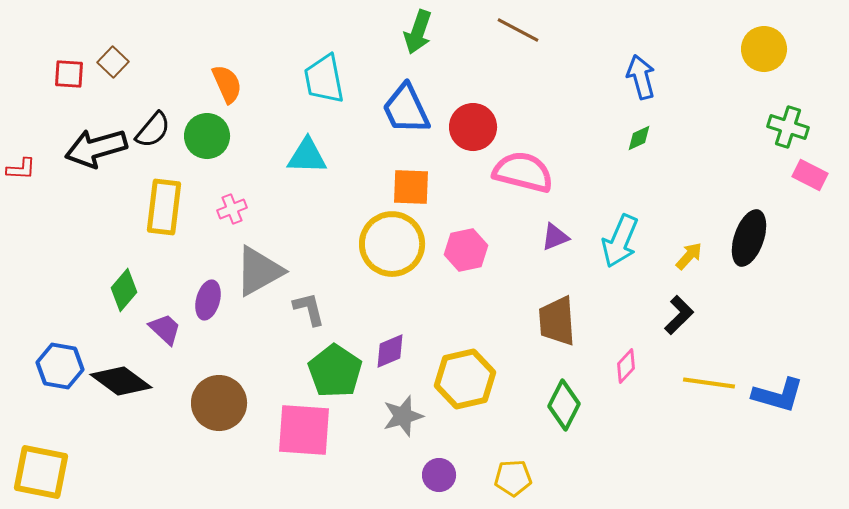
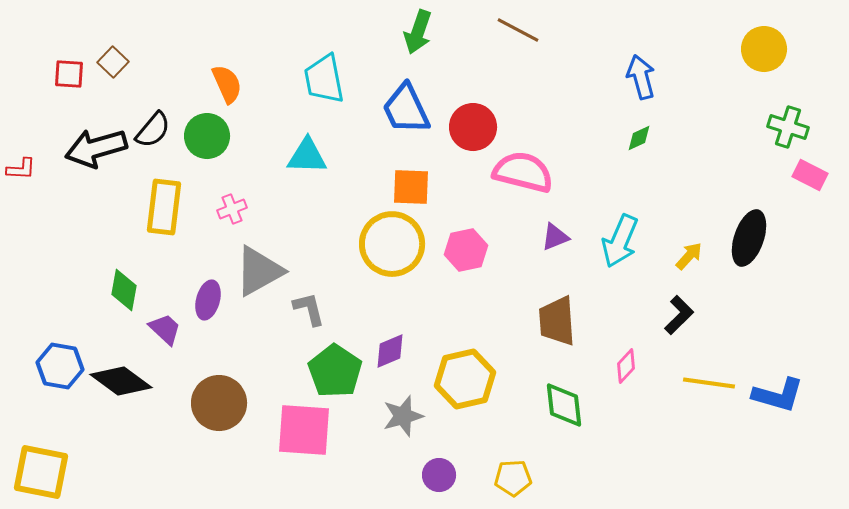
green diamond at (124, 290): rotated 30 degrees counterclockwise
green diamond at (564, 405): rotated 33 degrees counterclockwise
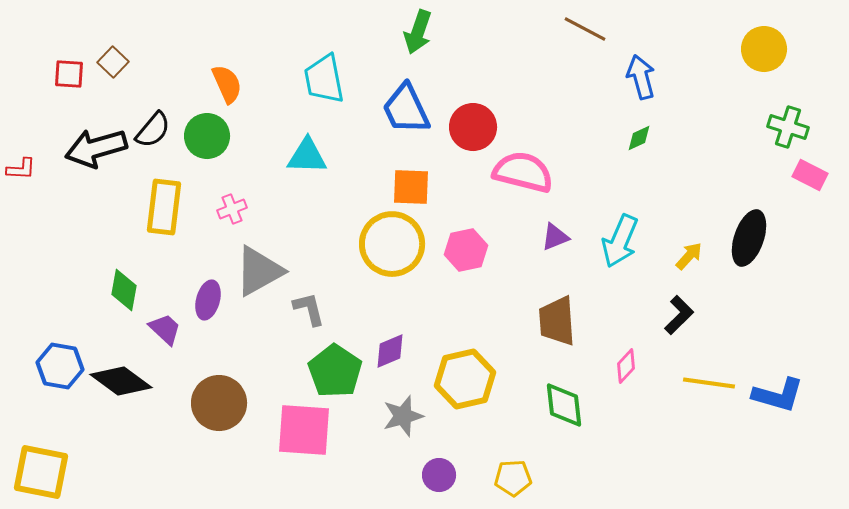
brown line at (518, 30): moved 67 px right, 1 px up
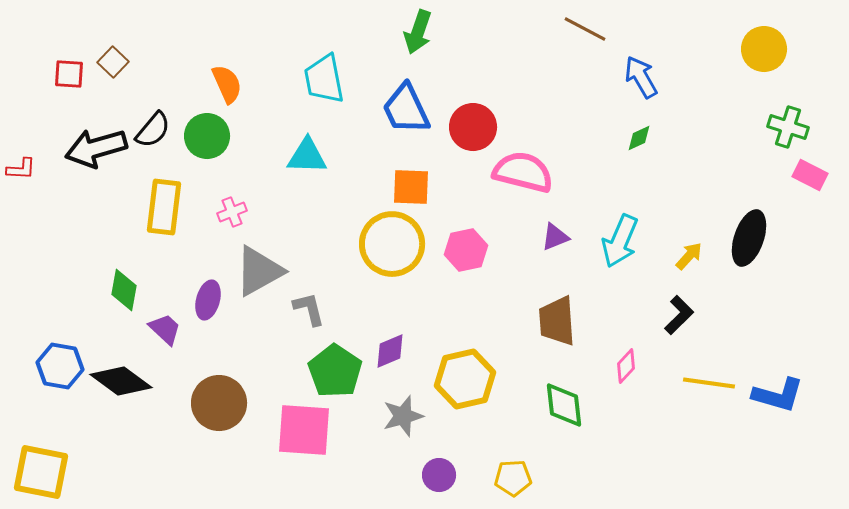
blue arrow at (641, 77): rotated 15 degrees counterclockwise
pink cross at (232, 209): moved 3 px down
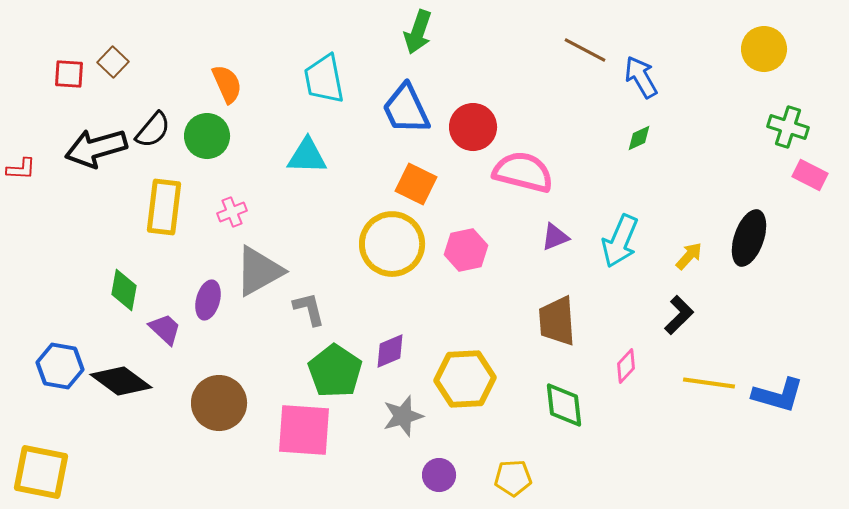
brown line at (585, 29): moved 21 px down
orange square at (411, 187): moved 5 px right, 3 px up; rotated 24 degrees clockwise
yellow hexagon at (465, 379): rotated 10 degrees clockwise
